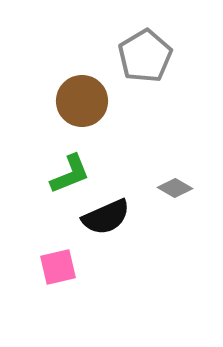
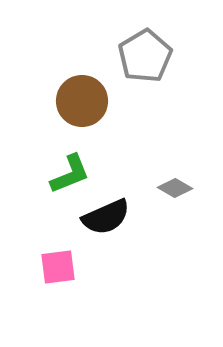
pink square: rotated 6 degrees clockwise
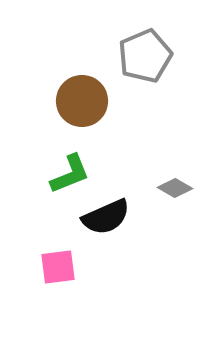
gray pentagon: rotated 8 degrees clockwise
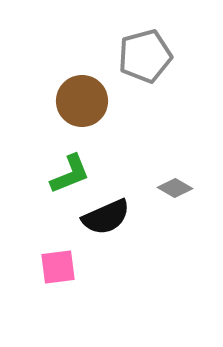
gray pentagon: rotated 8 degrees clockwise
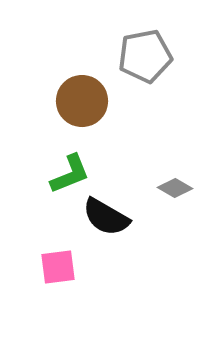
gray pentagon: rotated 4 degrees clockwise
black semicircle: rotated 54 degrees clockwise
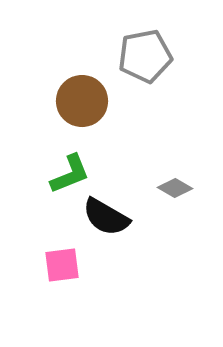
pink square: moved 4 px right, 2 px up
